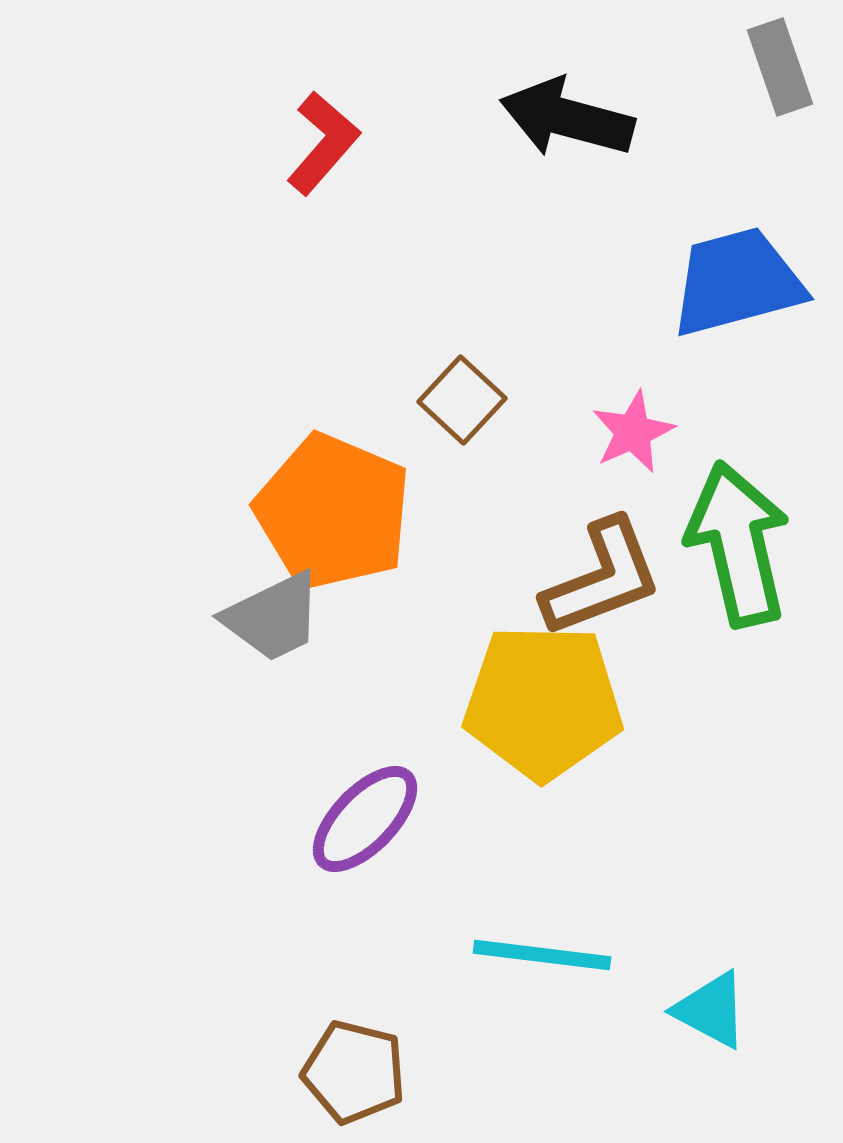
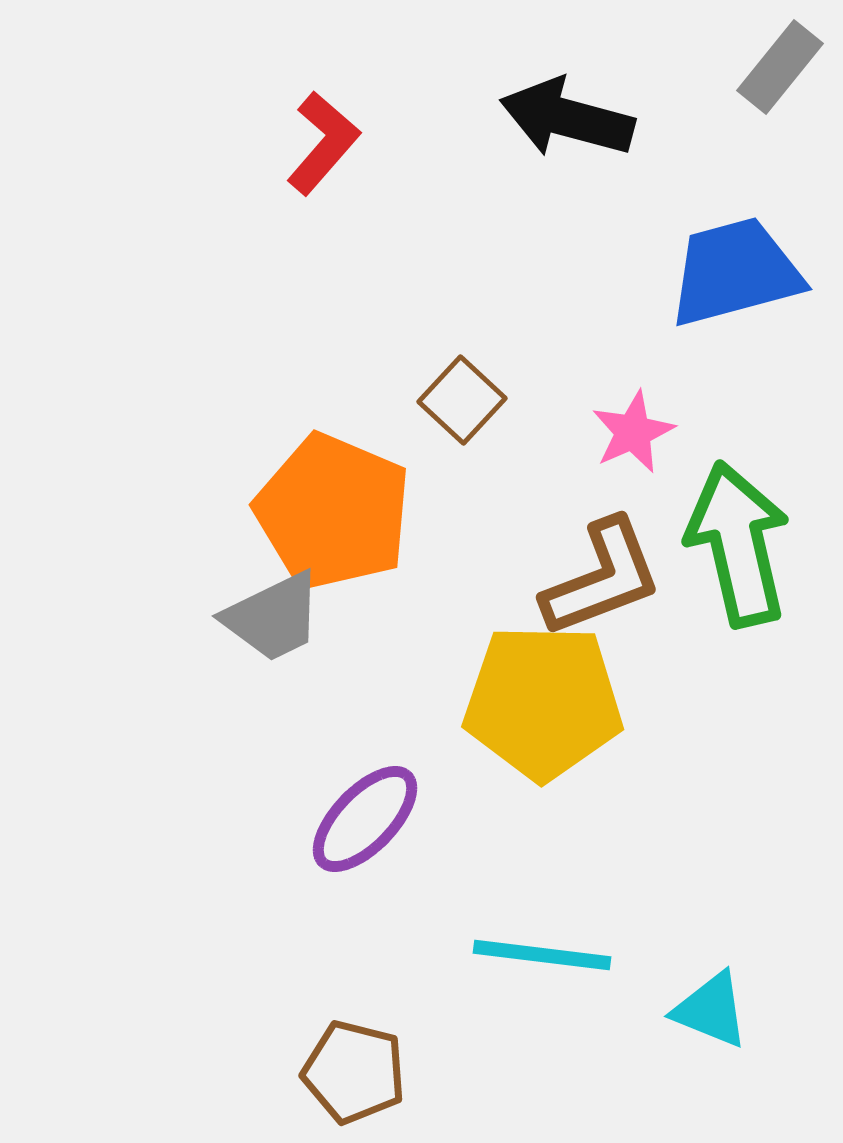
gray rectangle: rotated 58 degrees clockwise
blue trapezoid: moved 2 px left, 10 px up
cyan triangle: rotated 6 degrees counterclockwise
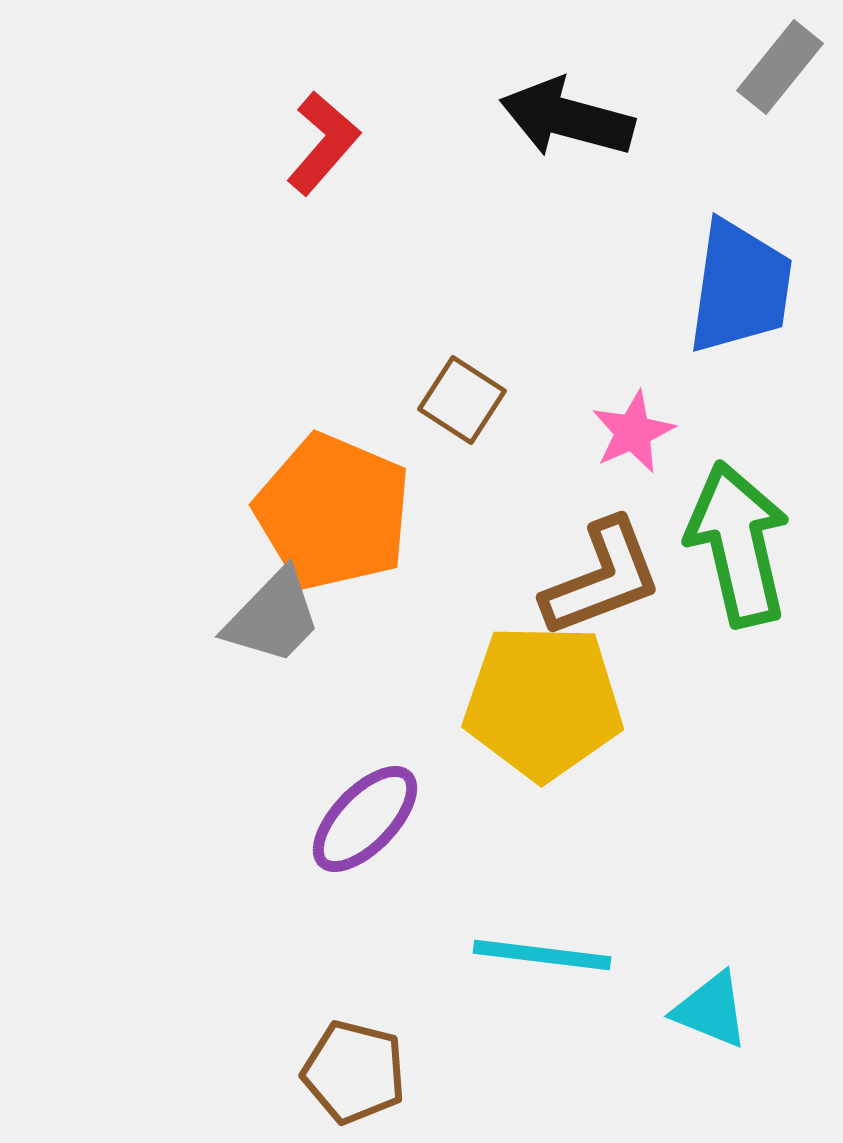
blue trapezoid: moved 5 px right, 15 px down; rotated 113 degrees clockwise
brown square: rotated 10 degrees counterclockwise
gray trapezoid: rotated 20 degrees counterclockwise
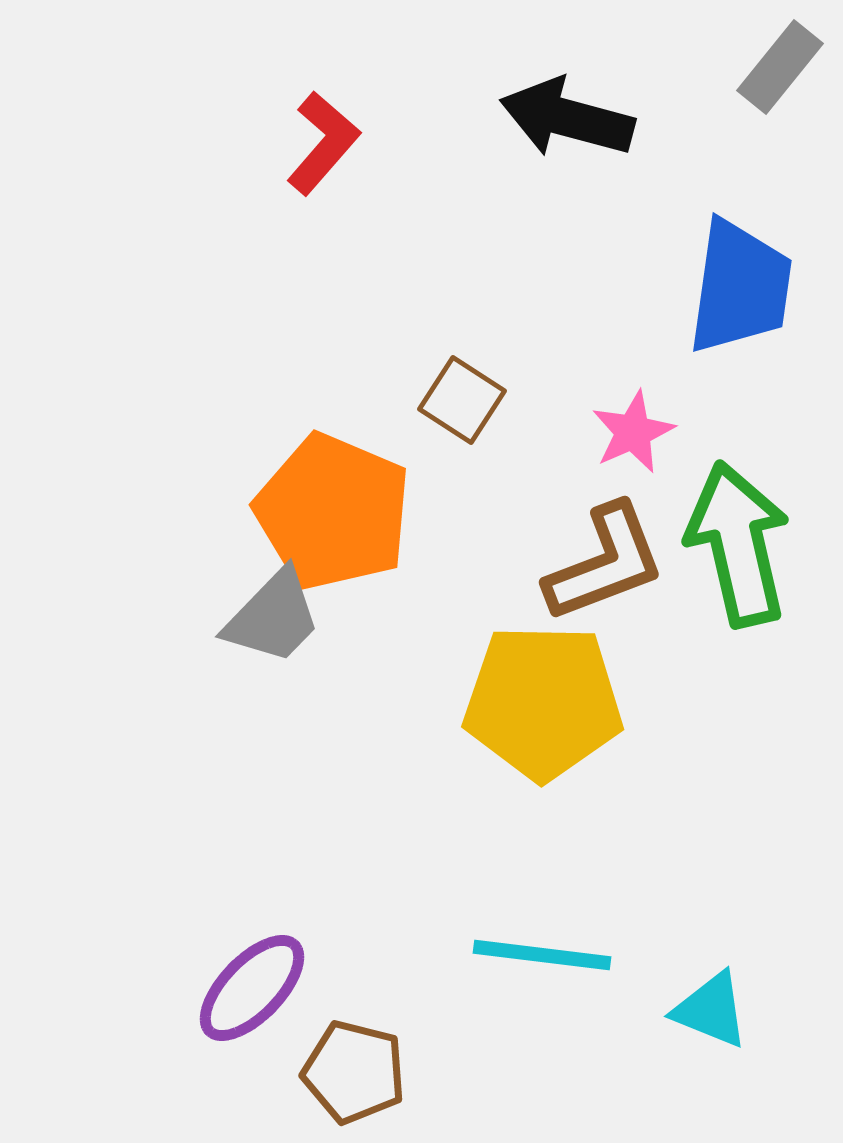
brown L-shape: moved 3 px right, 15 px up
purple ellipse: moved 113 px left, 169 px down
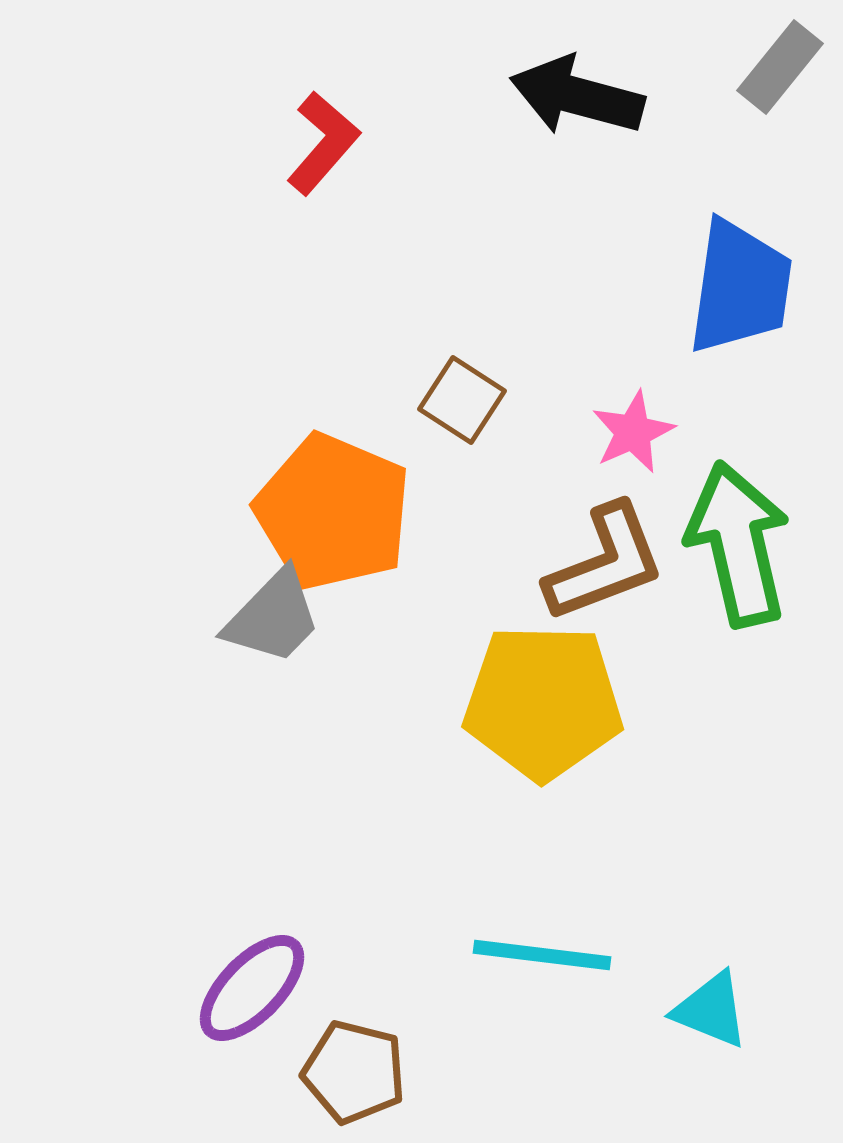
black arrow: moved 10 px right, 22 px up
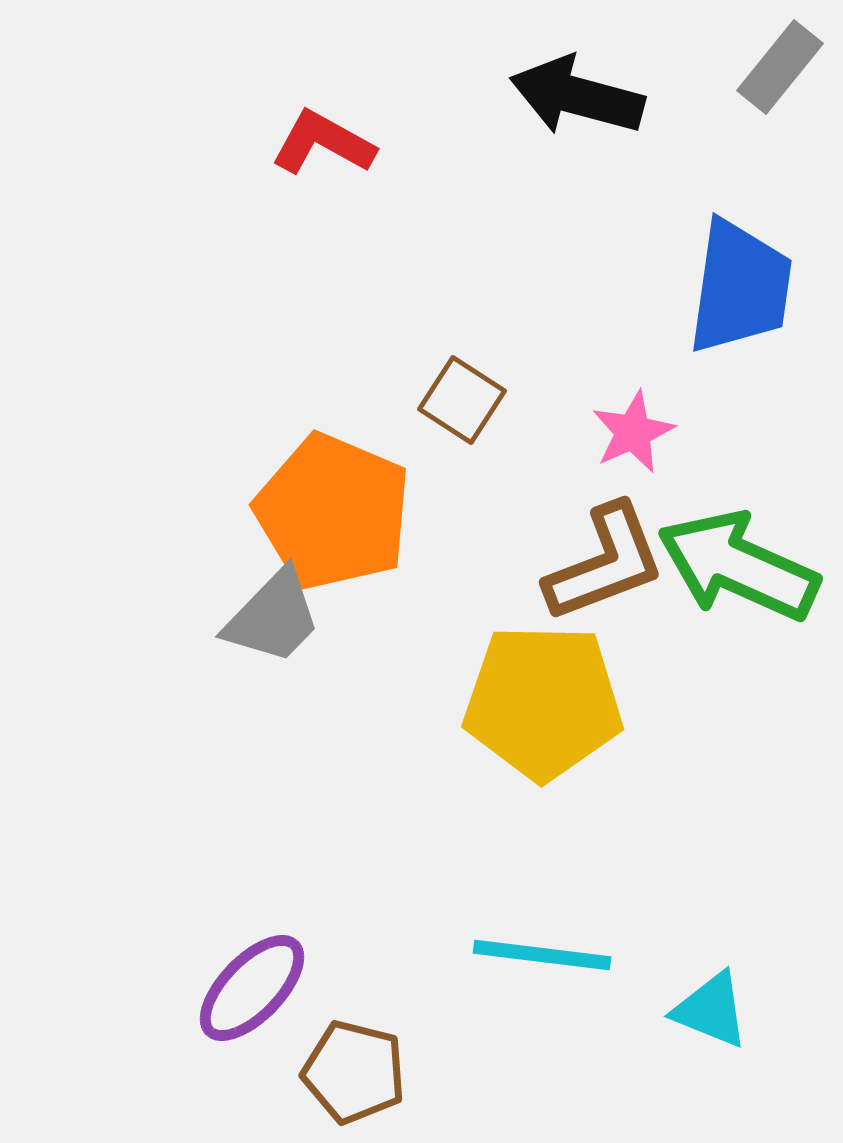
red L-shape: rotated 102 degrees counterclockwise
green arrow: moved 22 px down; rotated 53 degrees counterclockwise
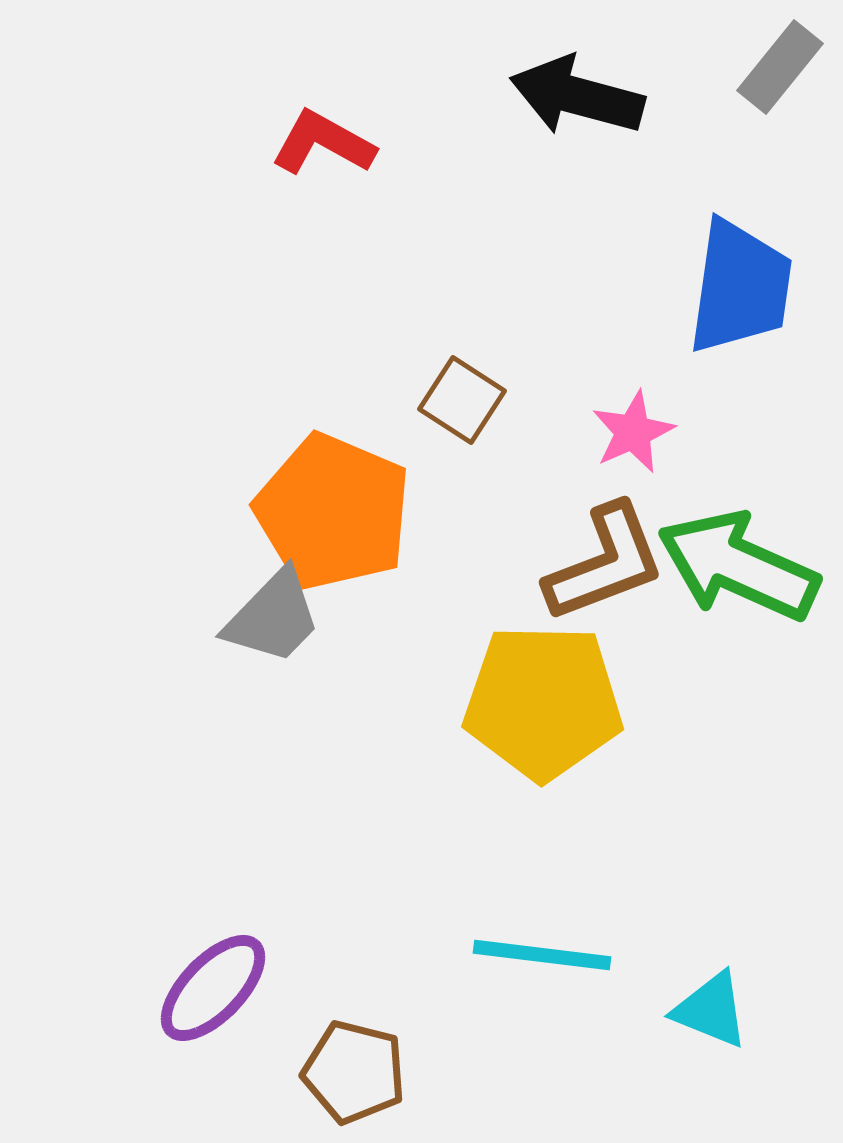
purple ellipse: moved 39 px left
